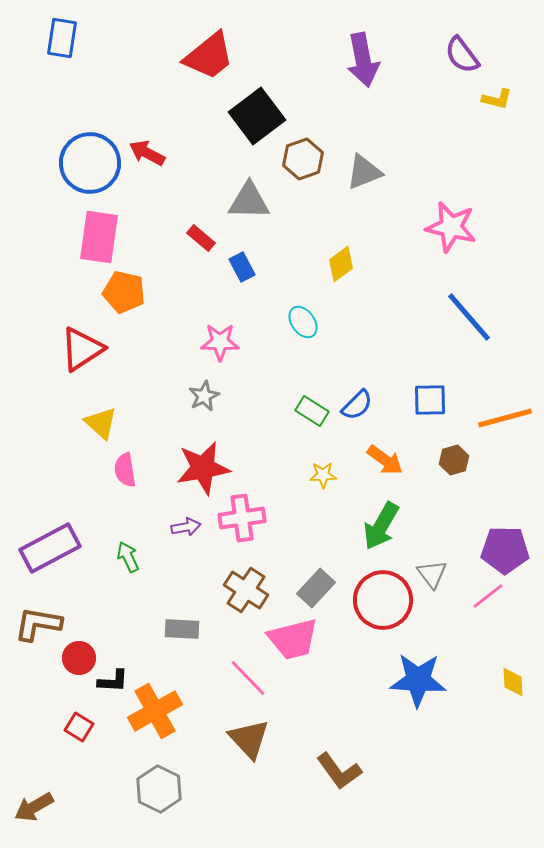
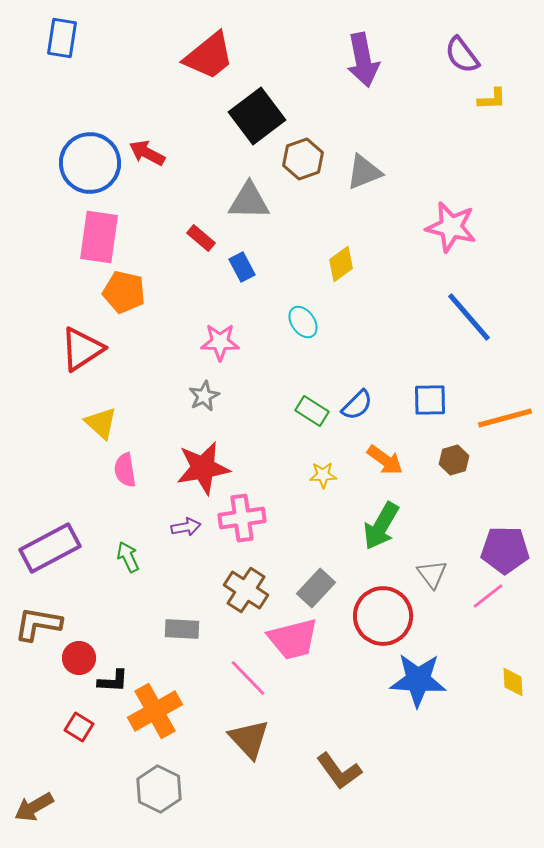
yellow L-shape at (497, 99): moved 5 px left; rotated 16 degrees counterclockwise
red circle at (383, 600): moved 16 px down
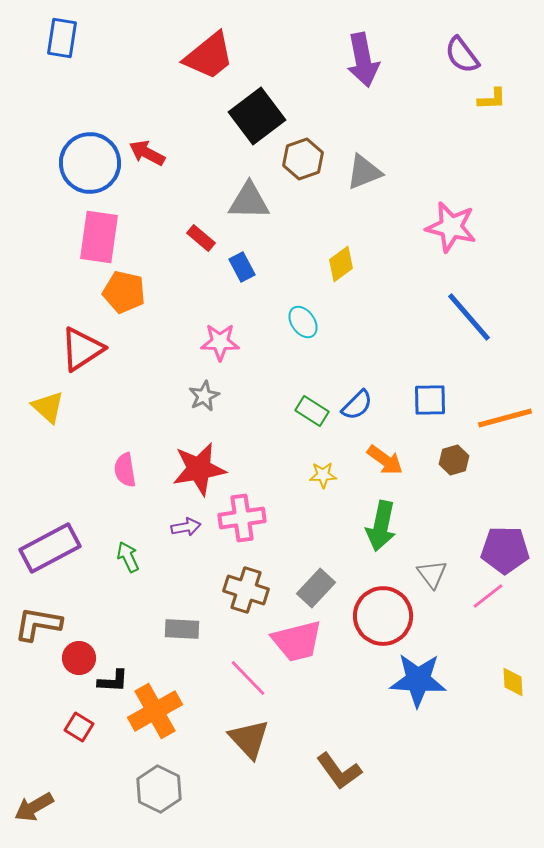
yellow triangle at (101, 423): moved 53 px left, 16 px up
red star at (203, 468): moved 4 px left, 1 px down
green arrow at (381, 526): rotated 18 degrees counterclockwise
brown cross at (246, 590): rotated 15 degrees counterclockwise
pink trapezoid at (293, 639): moved 4 px right, 2 px down
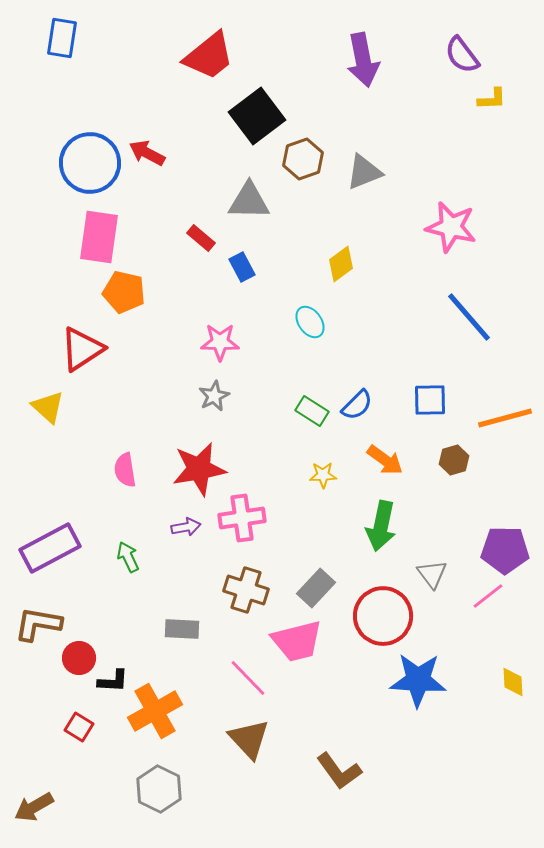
cyan ellipse at (303, 322): moved 7 px right
gray star at (204, 396): moved 10 px right
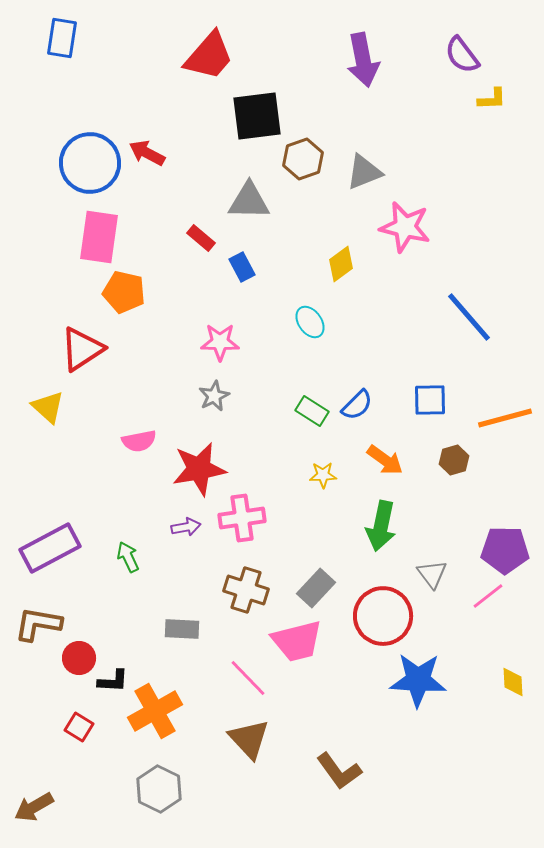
red trapezoid at (209, 56): rotated 10 degrees counterclockwise
black square at (257, 116): rotated 30 degrees clockwise
pink star at (451, 227): moved 46 px left
pink semicircle at (125, 470): moved 14 px right, 29 px up; rotated 92 degrees counterclockwise
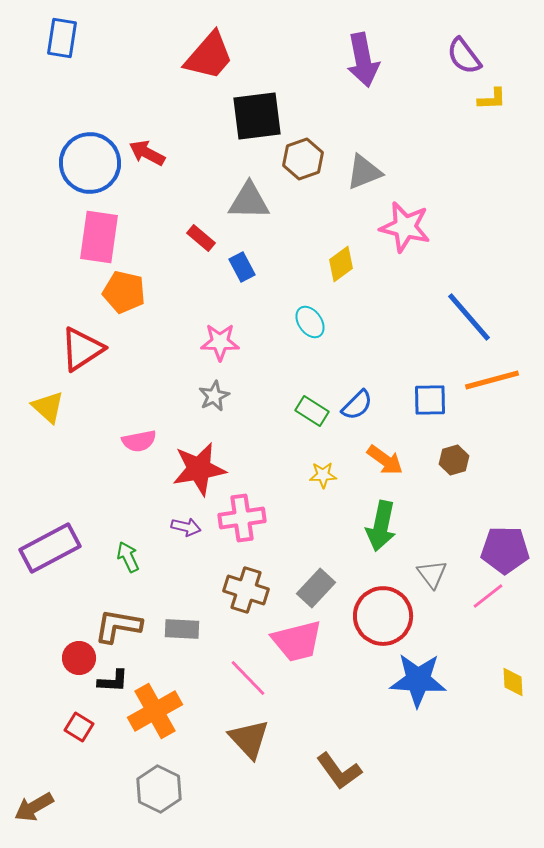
purple semicircle at (462, 55): moved 2 px right, 1 px down
orange line at (505, 418): moved 13 px left, 38 px up
purple arrow at (186, 527): rotated 24 degrees clockwise
brown L-shape at (38, 624): moved 80 px right, 2 px down
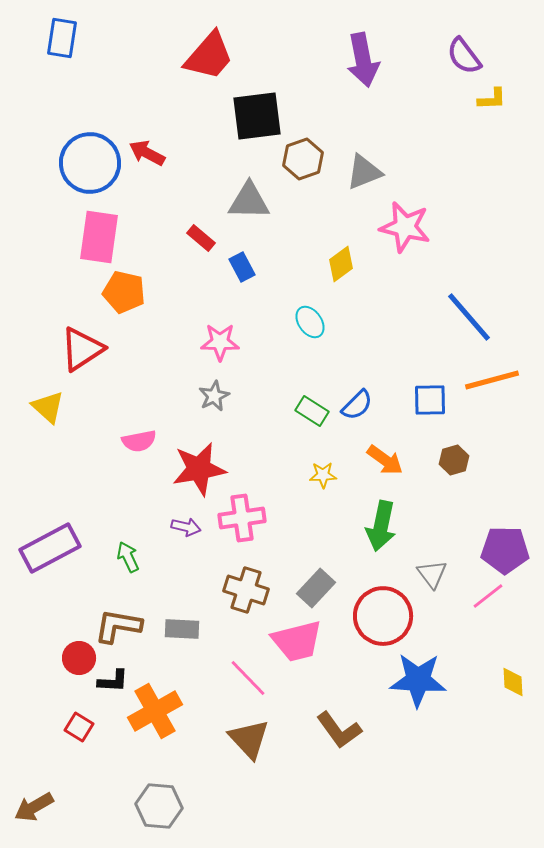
brown L-shape at (339, 771): moved 41 px up
gray hexagon at (159, 789): moved 17 px down; rotated 21 degrees counterclockwise
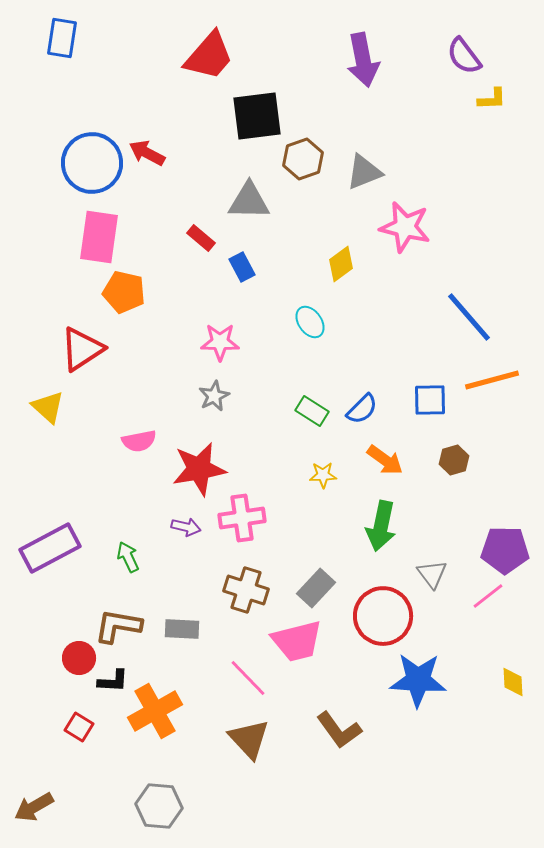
blue circle at (90, 163): moved 2 px right
blue semicircle at (357, 405): moved 5 px right, 4 px down
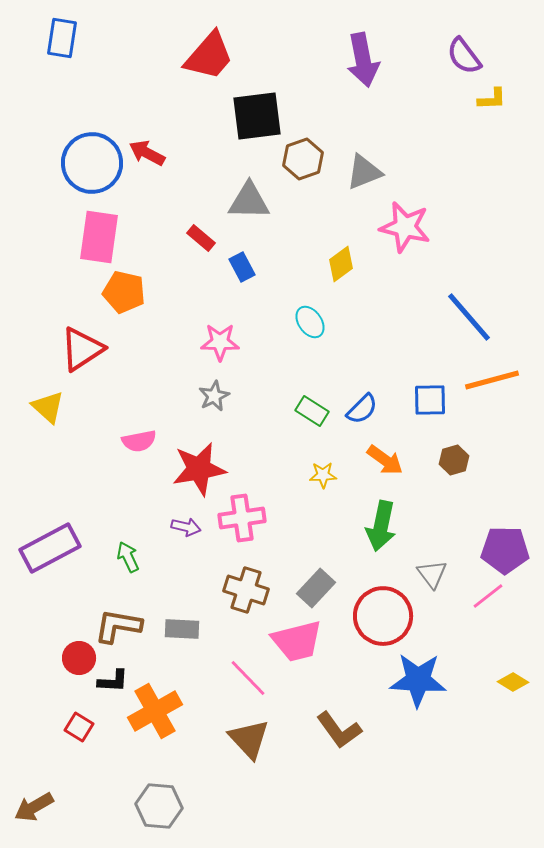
yellow diamond at (513, 682): rotated 56 degrees counterclockwise
